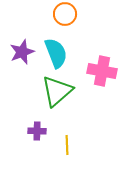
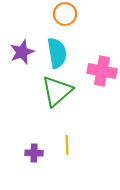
cyan semicircle: moved 1 px right; rotated 12 degrees clockwise
purple cross: moved 3 px left, 22 px down
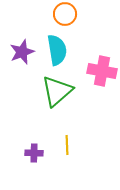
cyan semicircle: moved 3 px up
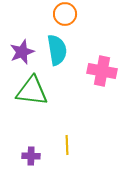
green triangle: moved 25 px left; rotated 48 degrees clockwise
purple cross: moved 3 px left, 3 px down
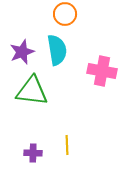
purple cross: moved 2 px right, 3 px up
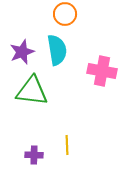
purple cross: moved 1 px right, 2 px down
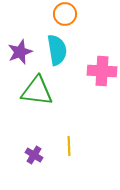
purple star: moved 2 px left
pink cross: rotated 8 degrees counterclockwise
green triangle: moved 5 px right
yellow line: moved 2 px right, 1 px down
purple cross: rotated 30 degrees clockwise
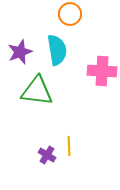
orange circle: moved 5 px right
purple cross: moved 13 px right
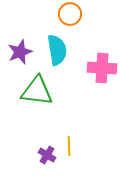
pink cross: moved 3 px up
